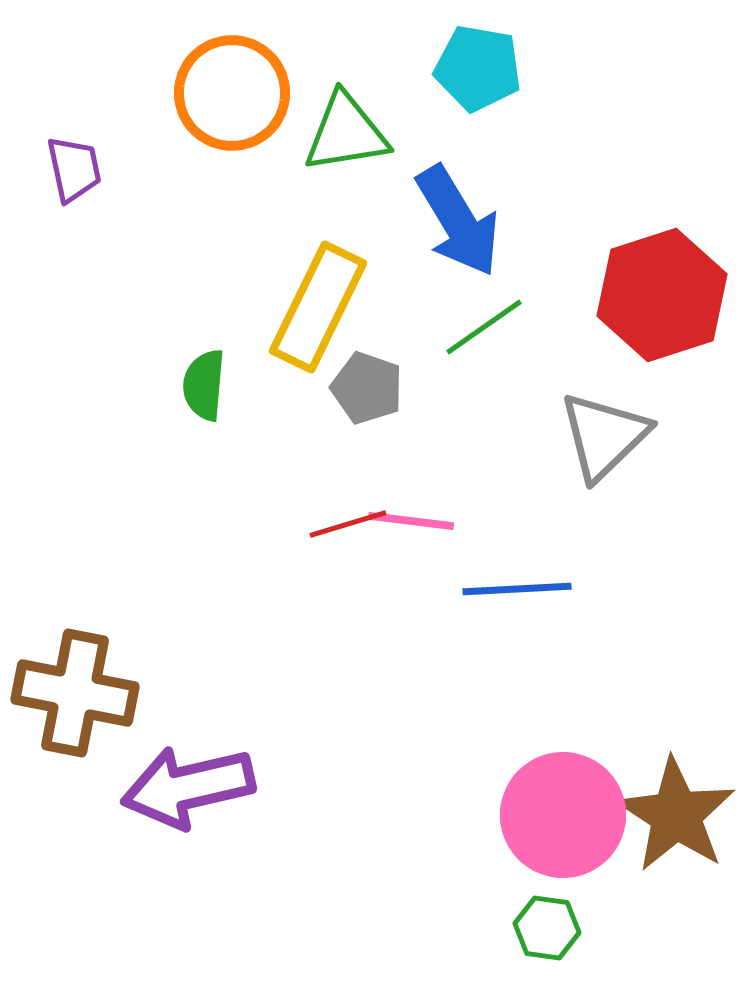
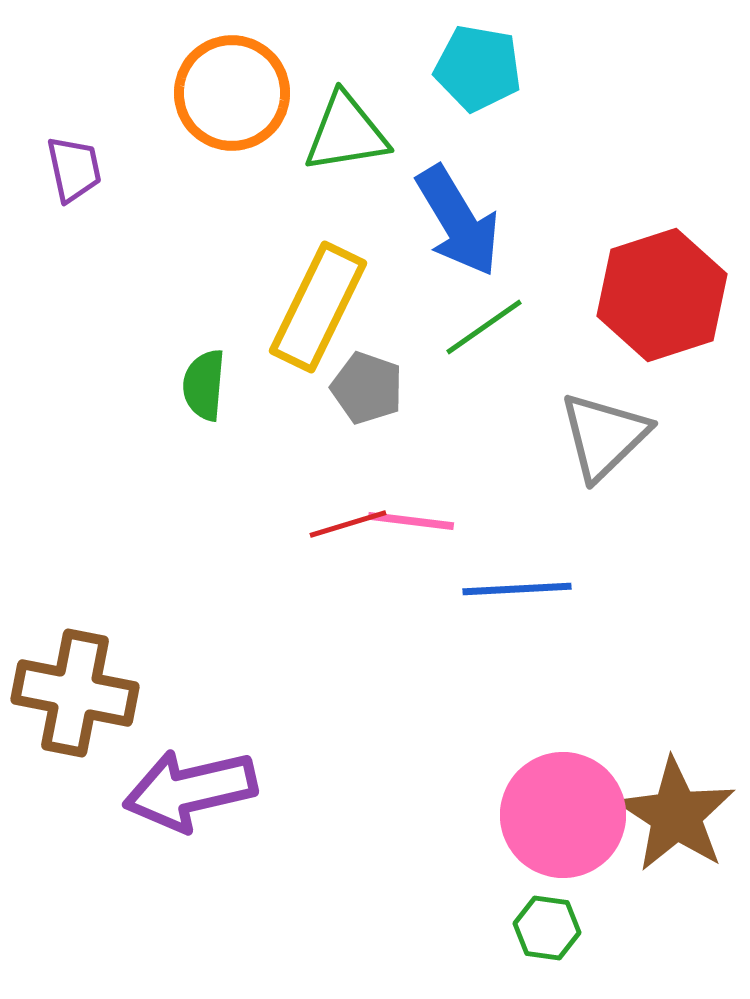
purple arrow: moved 2 px right, 3 px down
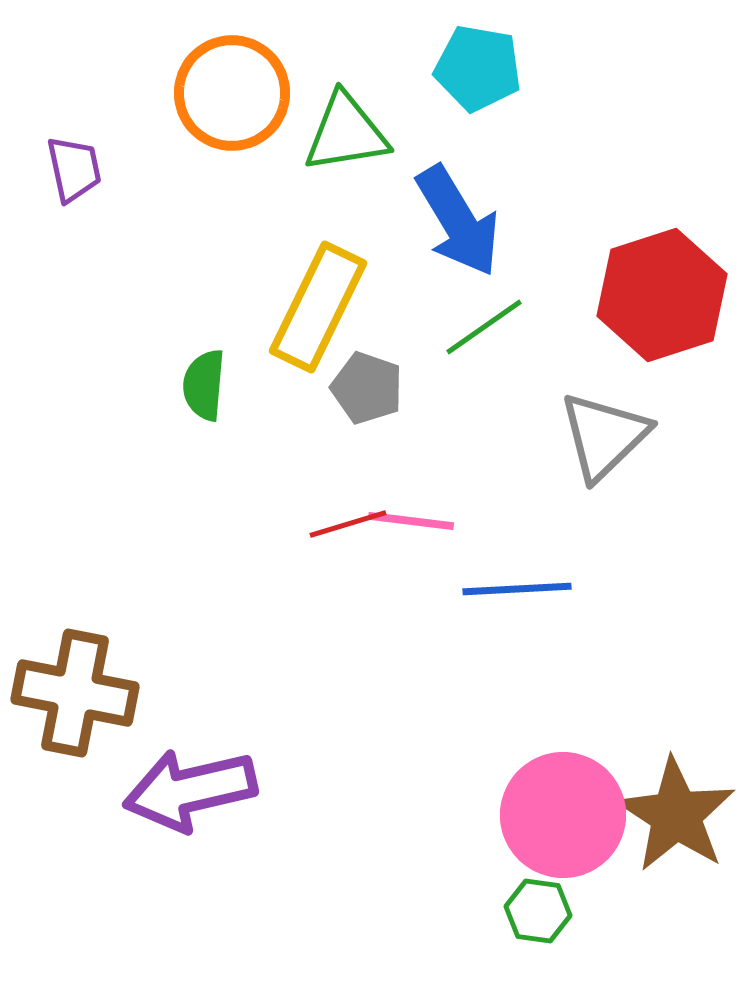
green hexagon: moved 9 px left, 17 px up
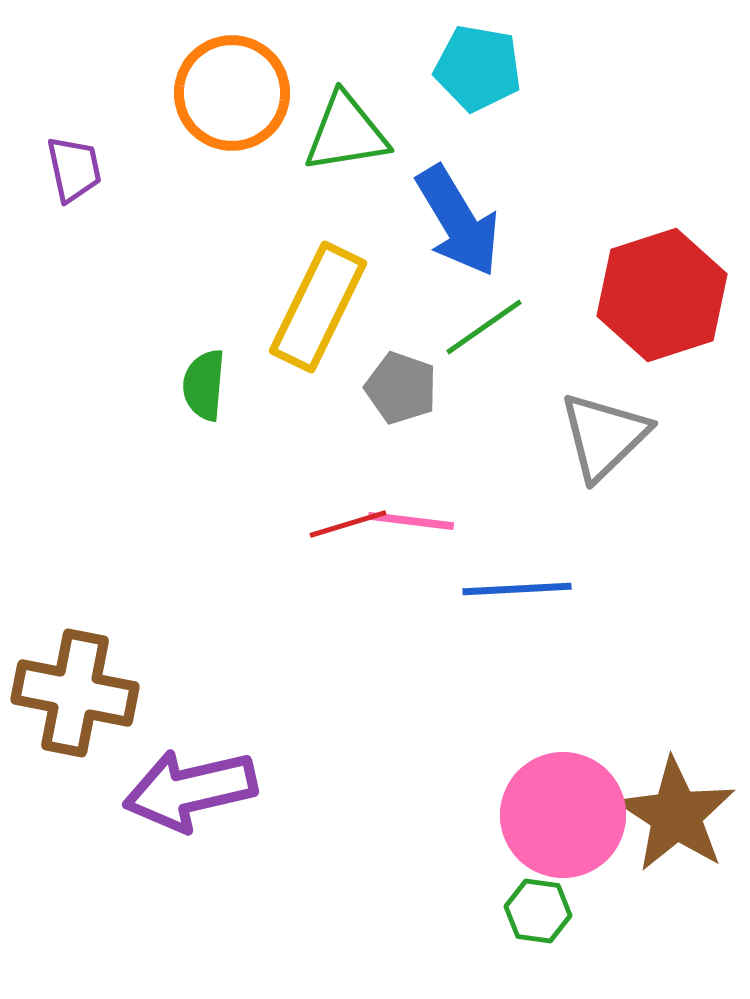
gray pentagon: moved 34 px right
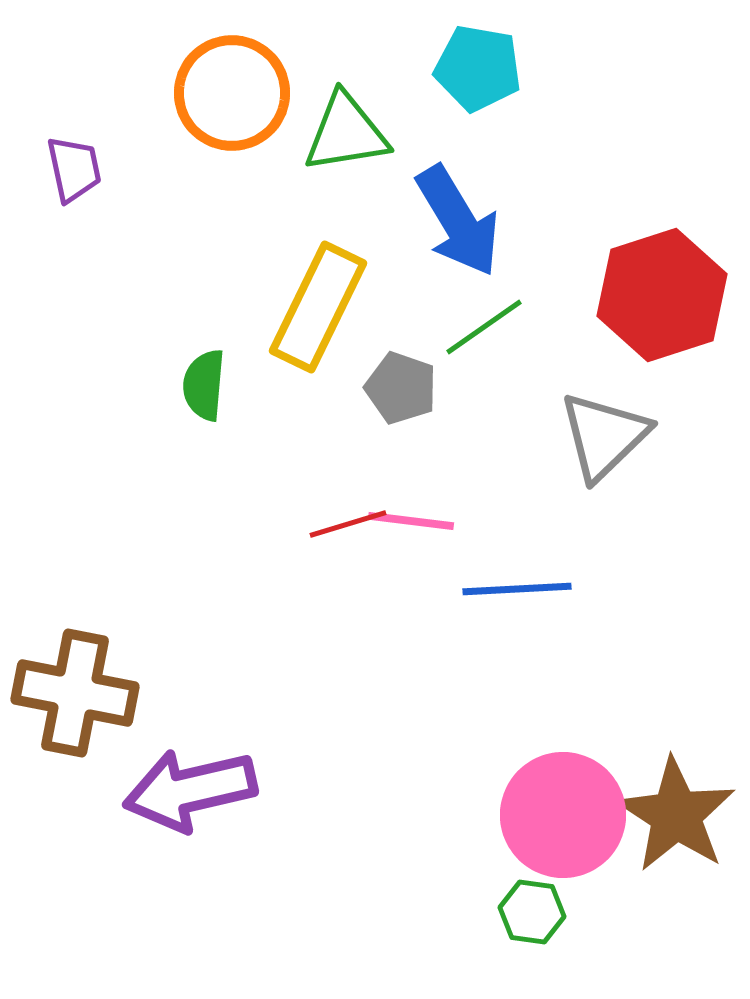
green hexagon: moved 6 px left, 1 px down
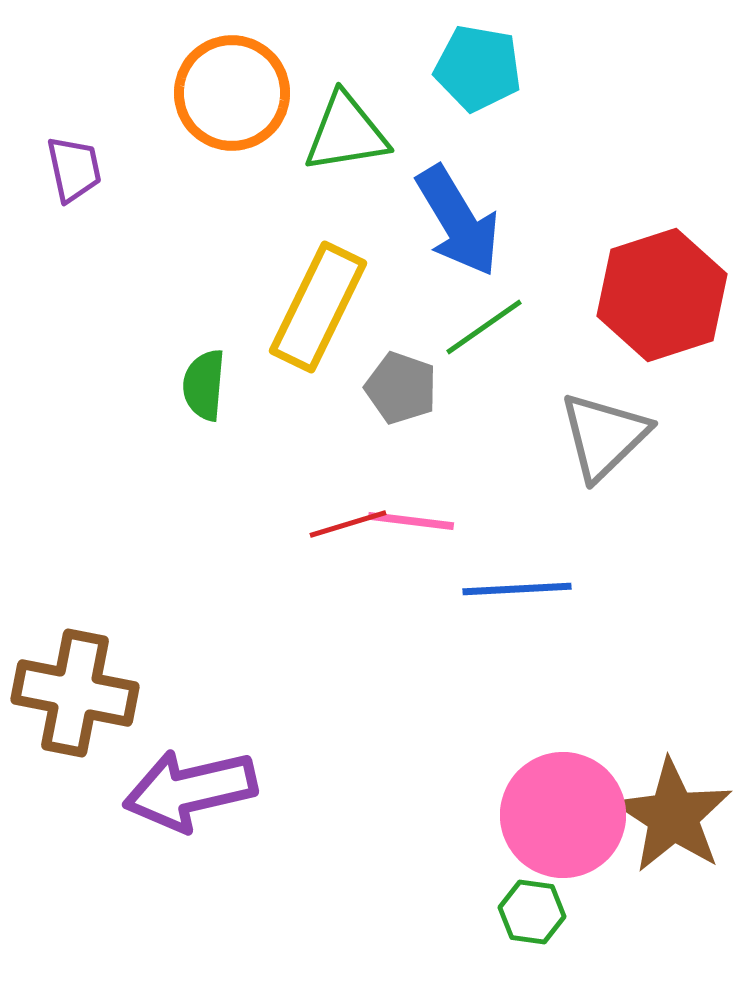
brown star: moved 3 px left, 1 px down
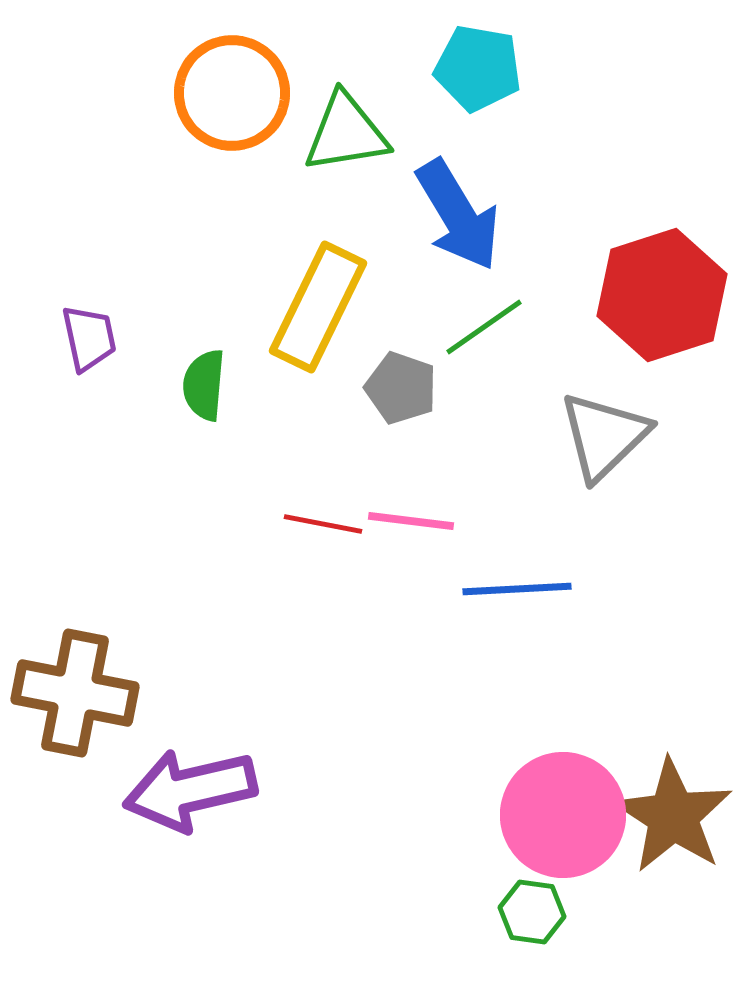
purple trapezoid: moved 15 px right, 169 px down
blue arrow: moved 6 px up
red line: moved 25 px left; rotated 28 degrees clockwise
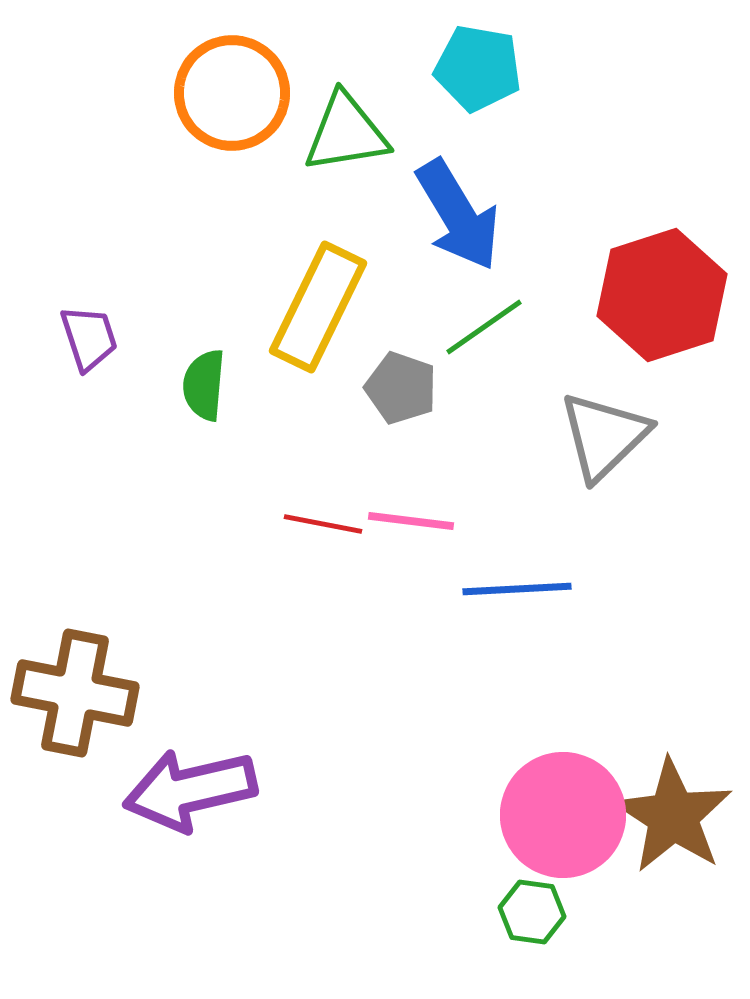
purple trapezoid: rotated 6 degrees counterclockwise
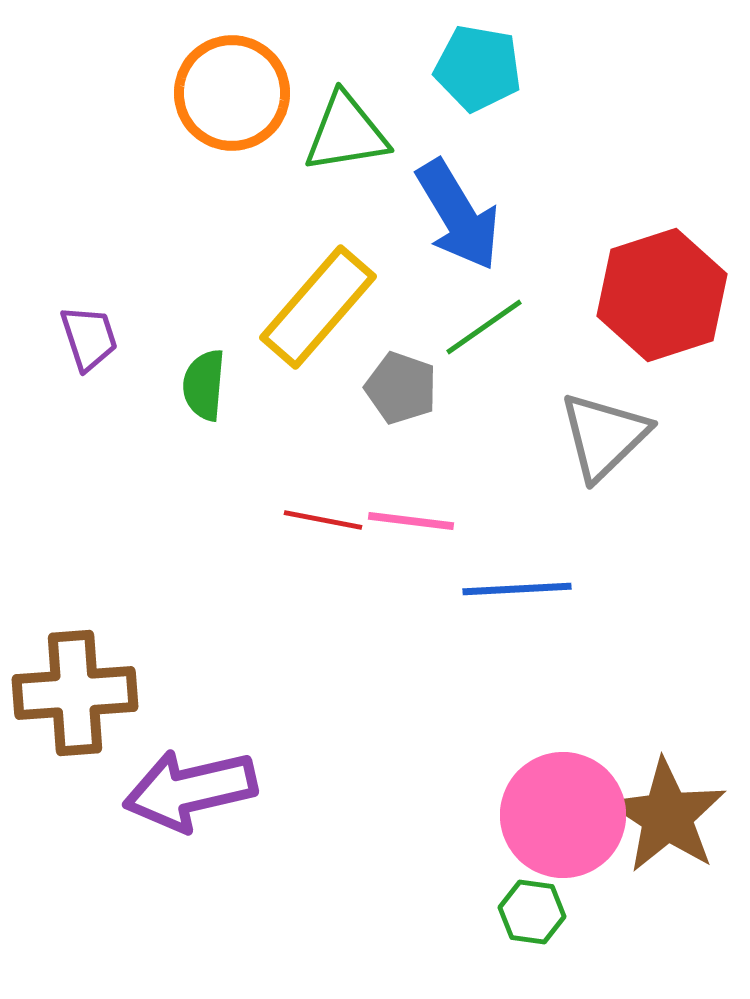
yellow rectangle: rotated 15 degrees clockwise
red line: moved 4 px up
brown cross: rotated 15 degrees counterclockwise
brown star: moved 6 px left
